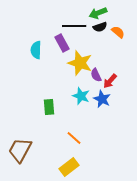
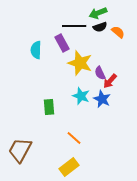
purple semicircle: moved 4 px right, 2 px up
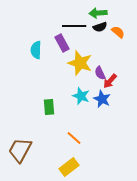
green arrow: rotated 18 degrees clockwise
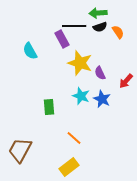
orange semicircle: rotated 16 degrees clockwise
purple rectangle: moved 4 px up
cyan semicircle: moved 6 px left, 1 px down; rotated 30 degrees counterclockwise
red arrow: moved 16 px right
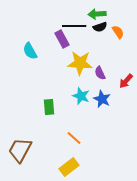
green arrow: moved 1 px left, 1 px down
yellow star: rotated 15 degrees counterclockwise
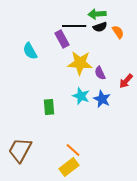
orange line: moved 1 px left, 12 px down
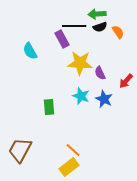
blue star: moved 2 px right
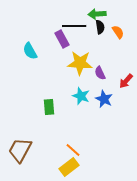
black semicircle: rotated 80 degrees counterclockwise
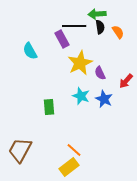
yellow star: rotated 30 degrees counterclockwise
orange line: moved 1 px right
